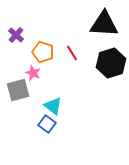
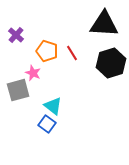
orange pentagon: moved 4 px right, 1 px up
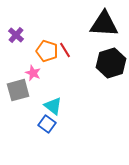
red line: moved 7 px left, 3 px up
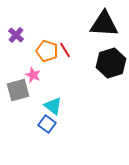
pink star: moved 2 px down
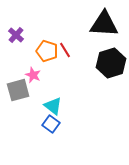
blue square: moved 4 px right
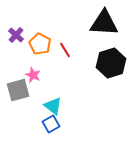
black triangle: moved 1 px up
orange pentagon: moved 7 px left, 7 px up; rotated 10 degrees clockwise
blue square: rotated 24 degrees clockwise
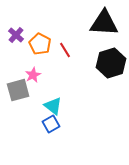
pink star: rotated 21 degrees clockwise
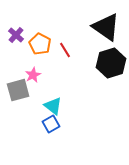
black triangle: moved 2 px right, 4 px down; rotated 32 degrees clockwise
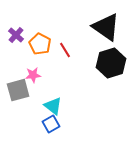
pink star: rotated 21 degrees clockwise
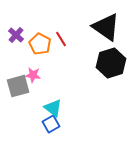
red line: moved 4 px left, 11 px up
pink star: rotated 14 degrees clockwise
gray square: moved 4 px up
cyan triangle: moved 2 px down
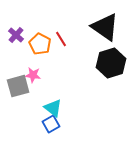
black triangle: moved 1 px left
